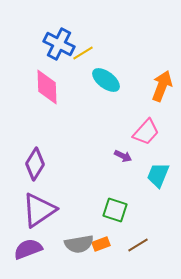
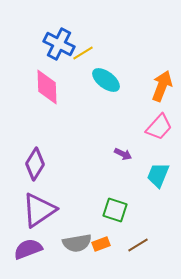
pink trapezoid: moved 13 px right, 5 px up
purple arrow: moved 2 px up
gray semicircle: moved 2 px left, 1 px up
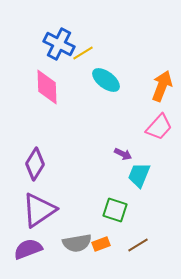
cyan trapezoid: moved 19 px left
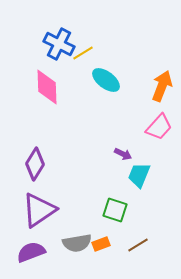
purple semicircle: moved 3 px right, 3 px down
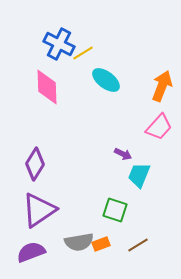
gray semicircle: moved 2 px right, 1 px up
